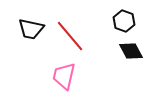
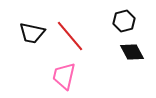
black hexagon: rotated 25 degrees clockwise
black trapezoid: moved 1 px right, 4 px down
black diamond: moved 1 px right, 1 px down
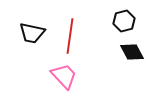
red line: rotated 48 degrees clockwise
pink trapezoid: rotated 124 degrees clockwise
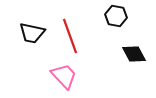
black hexagon: moved 8 px left, 5 px up; rotated 25 degrees clockwise
red line: rotated 28 degrees counterclockwise
black diamond: moved 2 px right, 2 px down
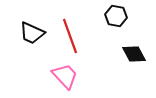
black trapezoid: rotated 12 degrees clockwise
pink trapezoid: moved 1 px right
